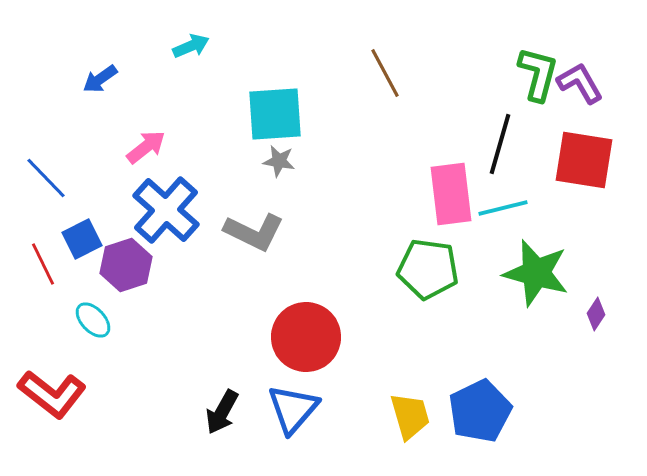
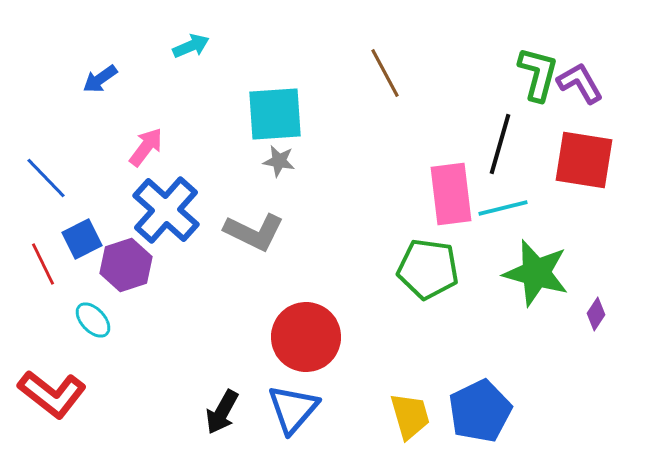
pink arrow: rotated 15 degrees counterclockwise
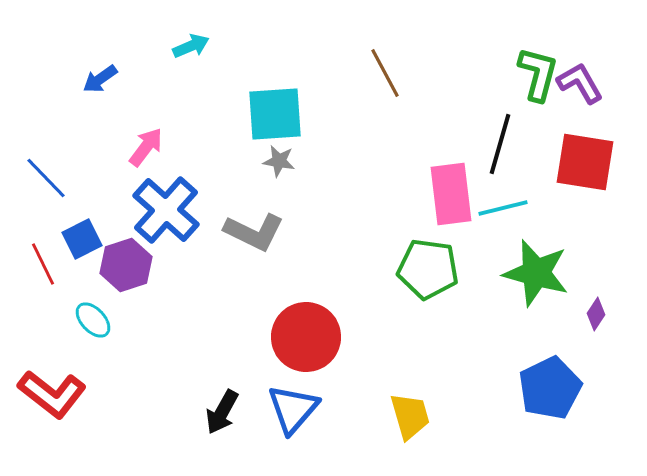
red square: moved 1 px right, 2 px down
blue pentagon: moved 70 px right, 23 px up
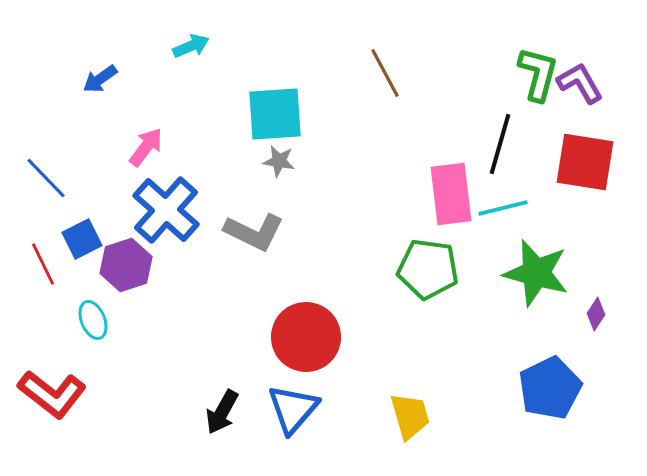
cyan ellipse: rotated 21 degrees clockwise
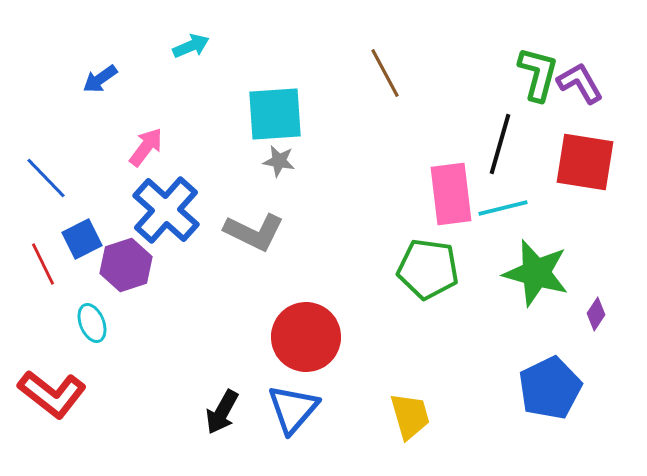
cyan ellipse: moved 1 px left, 3 px down
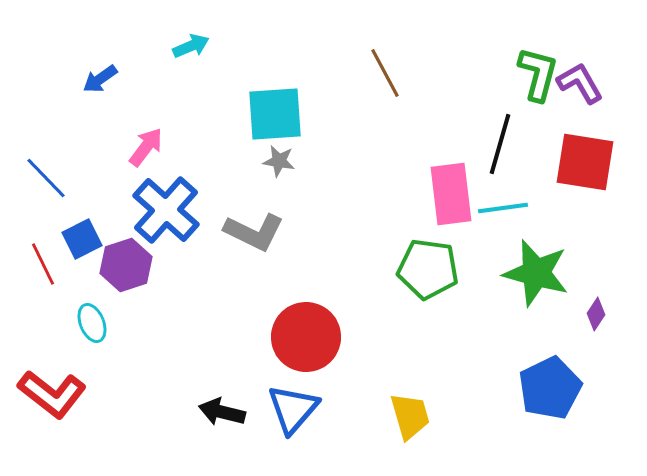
cyan line: rotated 6 degrees clockwise
black arrow: rotated 75 degrees clockwise
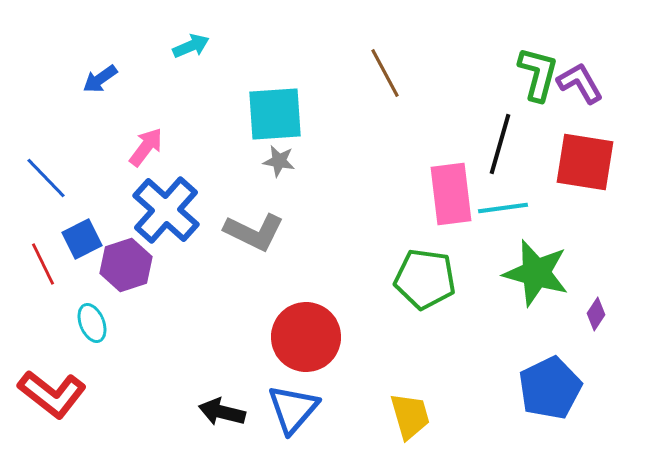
green pentagon: moved 3 px left, 10 px down
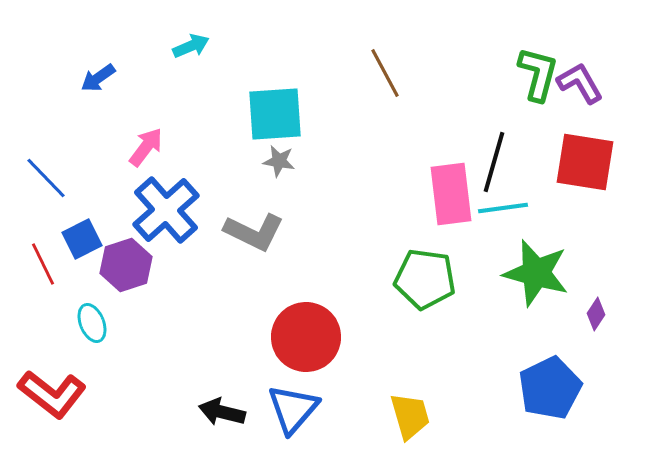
blue arrow: moved 2 px left, 1 px up
black line: moved 6 px left, 18 px down
blue cross: rotated 6 degrees clockwise
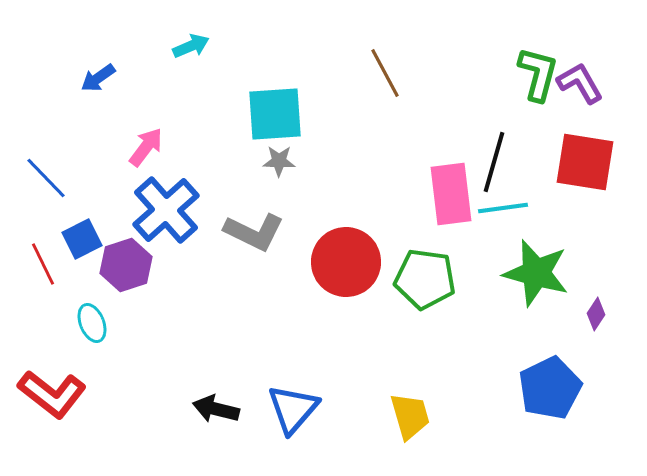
gray star: rotated 8 degrees counterclockwise
red circle: moved 40 px right, 75 px up
black arrow: moved 6 px left, 3 px up
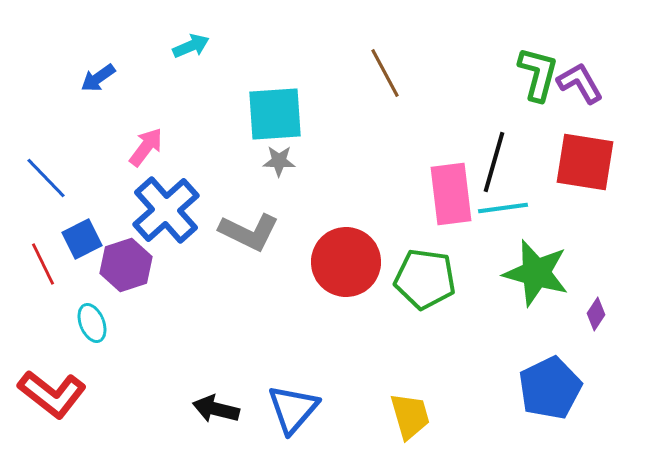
gray L-shape: moved 5 px left
